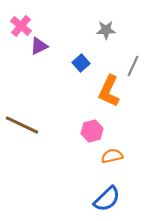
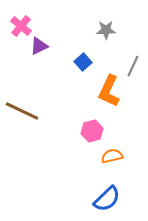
blue square: moved 2 px right, 1 px up
brown line: moved 14 px up
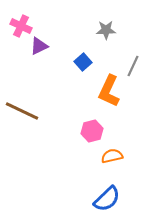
pink cross: rotated 15 degrees counterclockwise
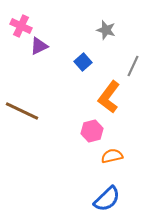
gray star: rotated 18 degrees clockwise
orange L-shape: moved 6 px down; rotated 12 degrees clockwise
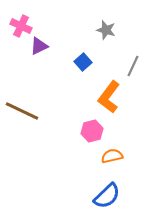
blue semicircle: moved 3 px up
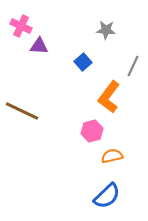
gray star: rotated 12 degrees counterclockwise
purple triangle: rotated 30 degrees clockwise
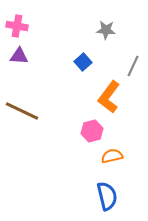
pink cross: moved 4 px left; rotated 15 degrees counterclockwise
purple triangle: moved 20 px left, 10 px down
blue semicircle: rotated 60 degrees counterclockwise
